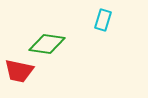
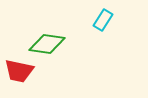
cyan rectangle: rotated 15 degrees clockwise
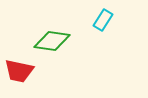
green diamond: moved 5 px right, 3 px up
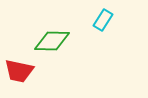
green diamond: rotated 6 degrees counterclockwise
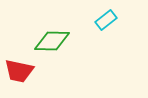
cyan rectangle: moved 3 px right; rotated 20 degrees clockwise
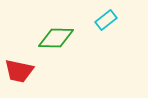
green diamond: moved 4 px right, 3 px up
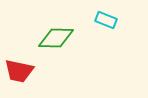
cyan rectangle: rotated 60 degrees clockwise
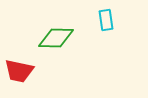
cyan rectangle: rotated 60 degrees clockwise
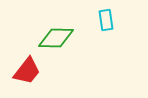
red trapezoid: moved 8 px right; rotated 64 degrees counterclockwise
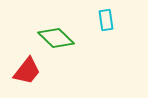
green diamond: rotated 42 degrees clockwise
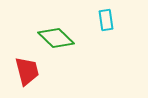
red trapezoid: rotated 52 degrees counterclockwise
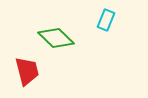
cyan rectangle: rotated 30 degrees clockwise
